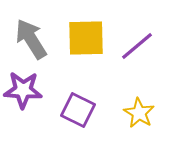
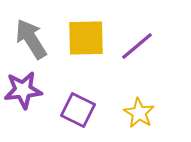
purple star: rotated 9 degrees counterclockwise
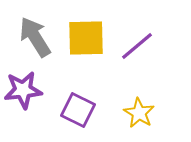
gray arrow: moved 4 px right, 2 px up
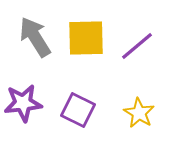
purple star: moved 13 px down
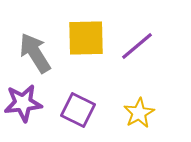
gray arrow: moved 16 px down
yellow star: rotated 12 degrees clockwise
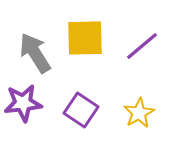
yellow square: moved 1 px left
purple line: moved 5 px right
purple square: moved 3 px right; rotated 8 degrees clockwise
